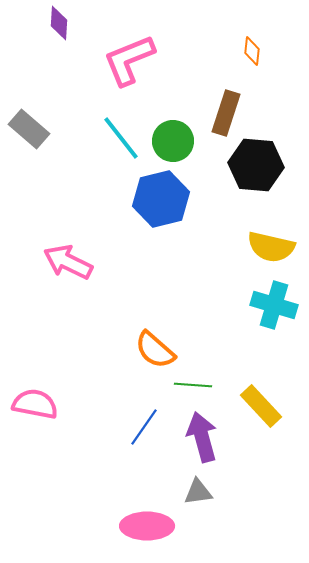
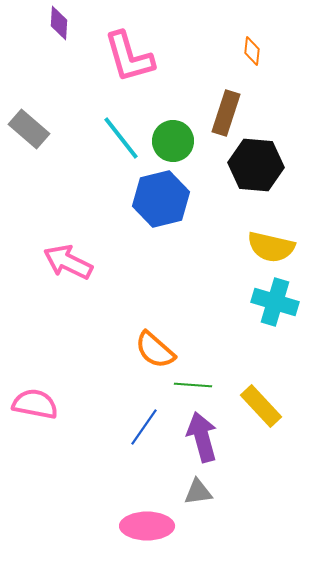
pink L-shape: moved 3 px up; rotated 84 degrees counterclockwise
cyan cross: moved 1 px right, 3 px up
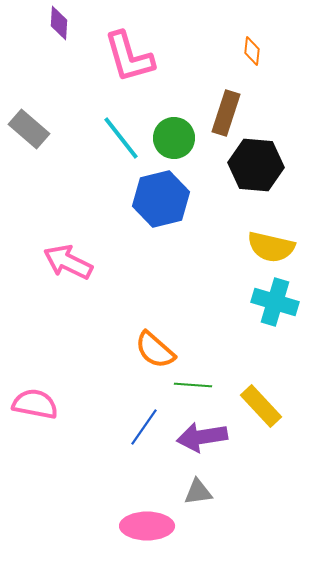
green circle: moved 1 px right, 3 px up
purple arrow: rotated 84 degrees counterclockwise
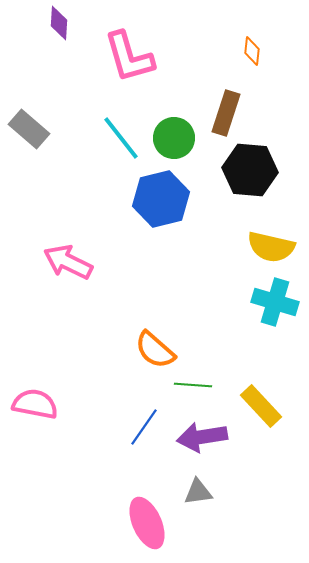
black hexagon: moved 6 px left, 5 px down
pink ellipse: moved 3 px up; rotated 66 degrees clockwise
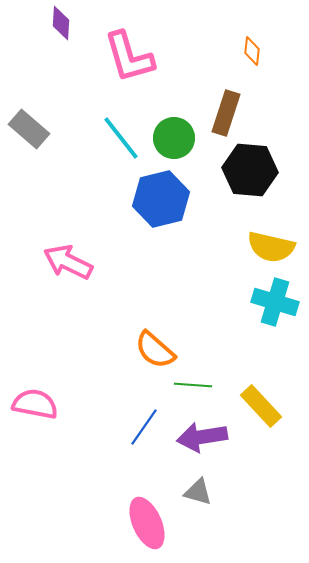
purple diamond: moved 2 px right
gray triangle: rotated 24 degrees clockwise
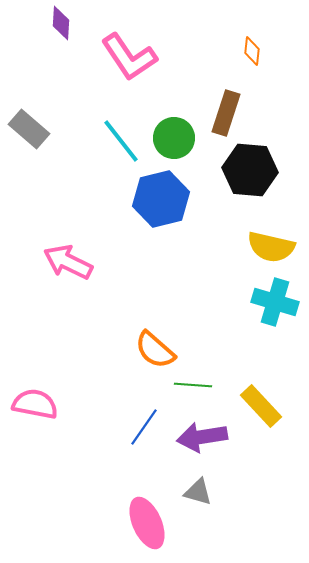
pink L-shape: rotated 18 degrees counterclockwise
cyan line: moved 3 px down
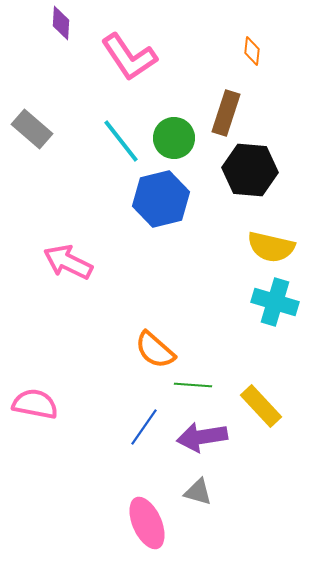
gray rectangle: moved 3 px right
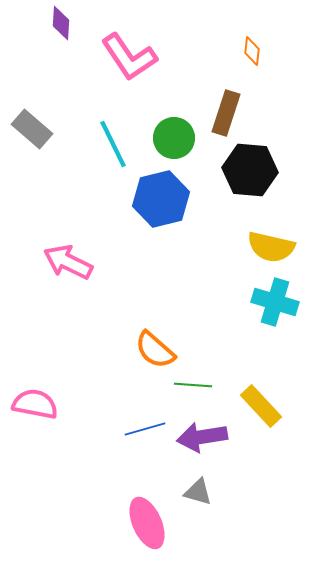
cyan line: moved 8 px left, 3 px down; rotated 12 degrees clockwise
blue line: moved 1 px right, 2 px down; rotated 39 degrees clockwise
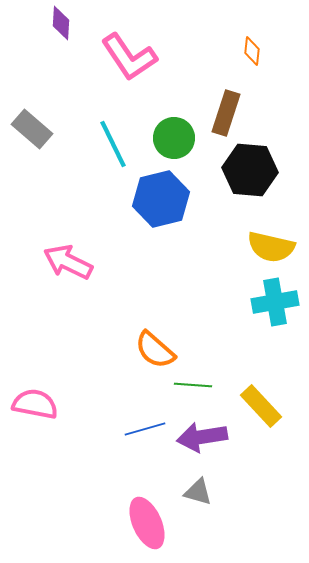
cyan cross: rotated 27 degrees counterclockwise
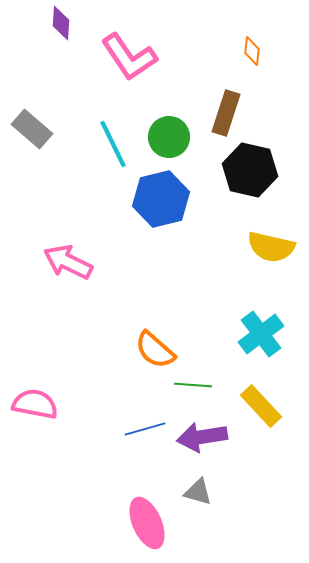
green circle: moved 5 px left, 1 px up
black hexagon: rotated 8 degrees clockwise
cyan cross: moved 14 px left, 32 px down; rotated 27 degrees counterclockwise
